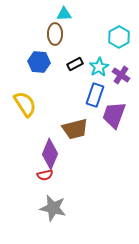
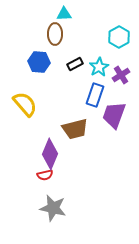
purple cross: rotated 24 degrees clockwise
yellow semicircle: rotated 8 degrees counterclockwise
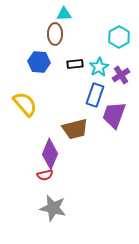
black rectangle: rotated 21 degrees clockwise
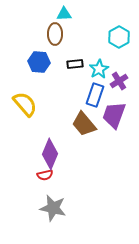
cyan star: moved 2 px down
purple cross: moved 2 px left, 6 px down
brown trapezoid: moved 9 px right, 5 px up; rotated 64 degrees clockwise
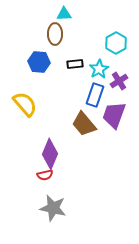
cyan hexagon: moved 3 px left, 6 px down
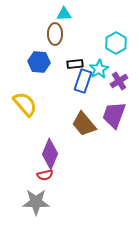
blue rectangle: moved 12 px left, 14 px up
gray star: moved 17 px left, 6 px up; rotated 12 degrees counterclockwise
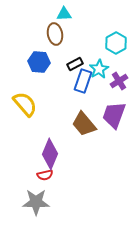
brown ellipse: rotated 10 degrees counterclockwise
black rectangle: rotated 21 degrees counterclockwise
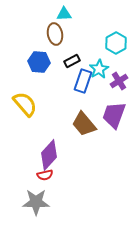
black rectangle: moved 3 px left, 3 px up
purple diamond: moved 1 px left, 1 px down; rotated 20 degrees clockwise
